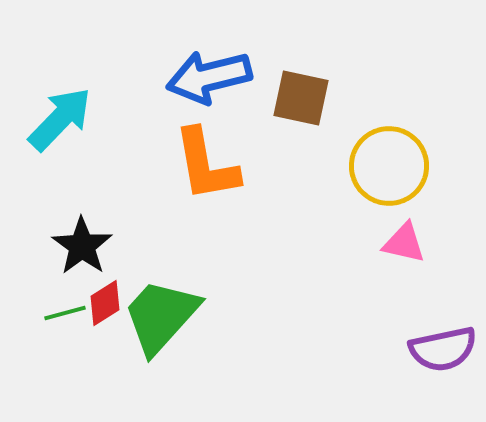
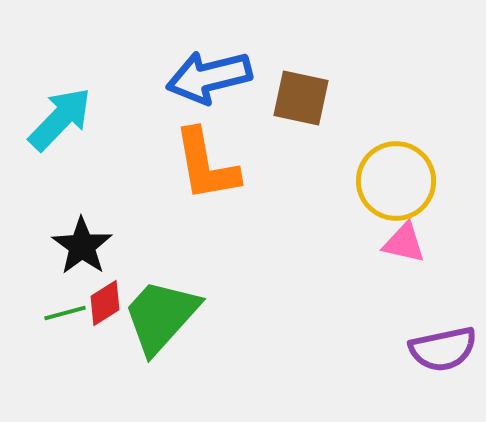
yellow circle: moved 7 px right, 15 px down
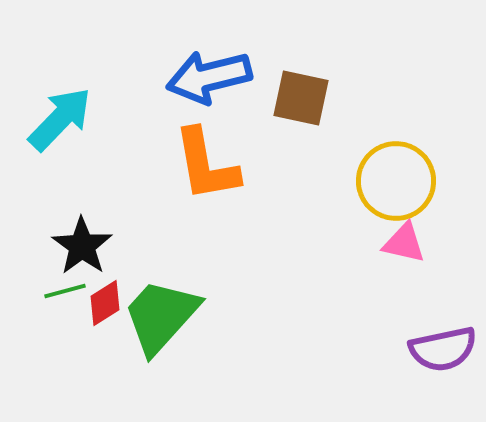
green line: moved 22 px up
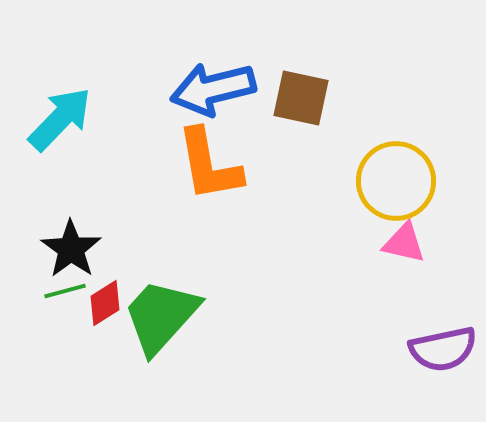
blue arrow: moved 4 px right, 12 px down
orange L-shape: moved 3 px right
black star: moved 11 px left, 3 px down
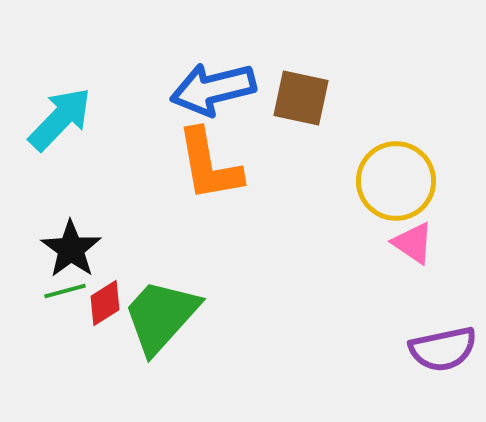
pink triangle: moved 9 px right; rotated 21 degrees clockwise
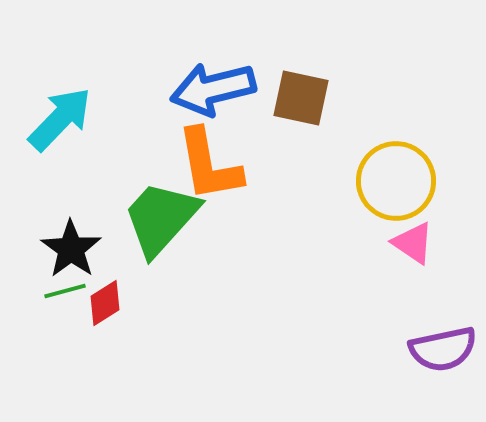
green trapezoid: moved 98 px up
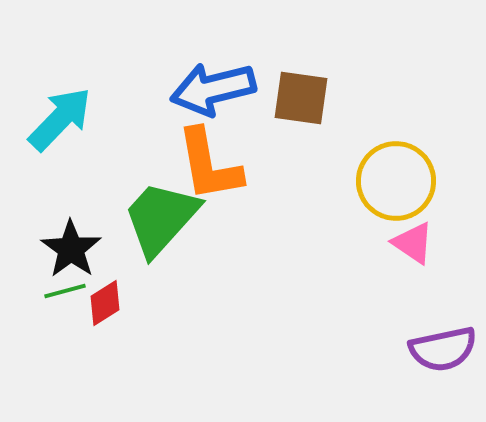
brown square: rotated 4 degrees counterclockwise
